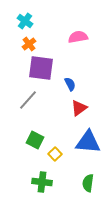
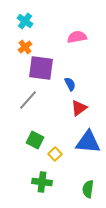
pink semicircle: moved 1 px left
orange cross: moved 4 px left, 3 px down
green semicircle: moved 6 px down
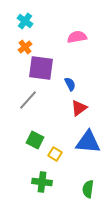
yellow square: rotated 16 degrees counterclockwise
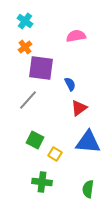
pink semicircle: moved 1 px left, 1 px up
